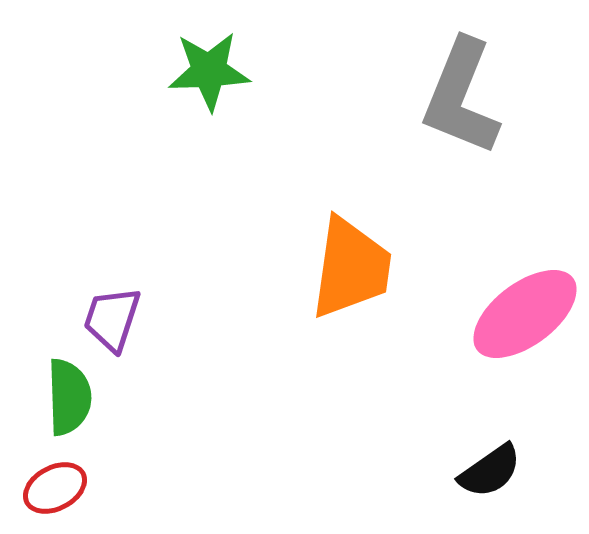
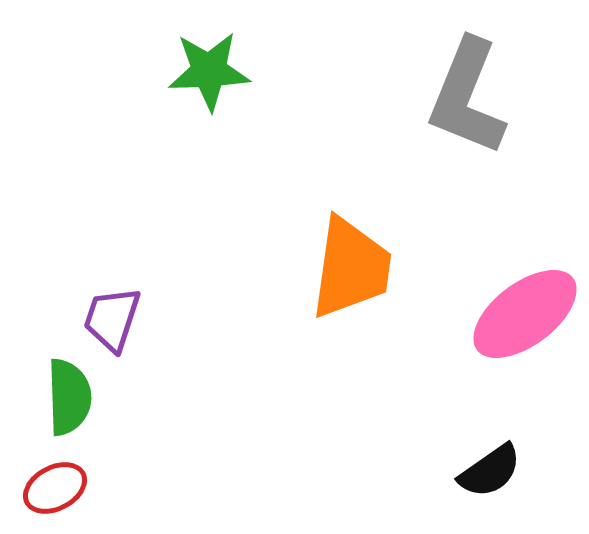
gray L-shape: moved 6 px right
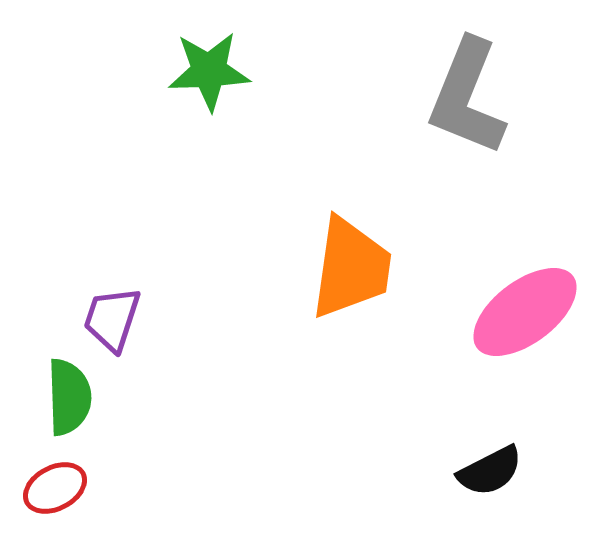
pink ellipse: moved 2 px up
black semicircle: rotated 8 degrees clockwise
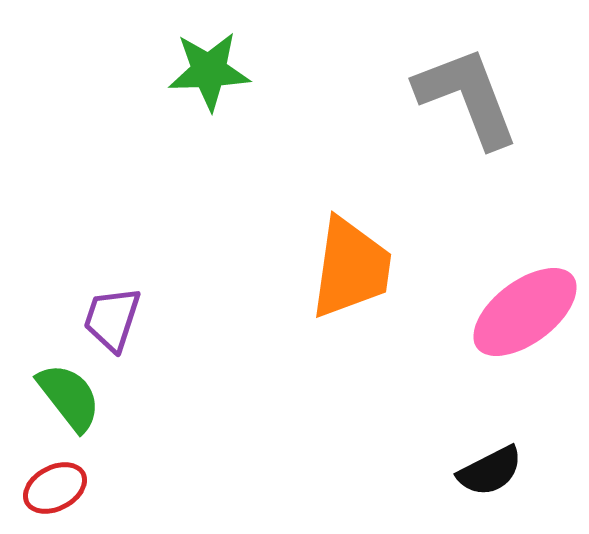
gray L-shape: rotated 137 degrees clockwise
green semicircle: rotated 36 degrees counterclockwise
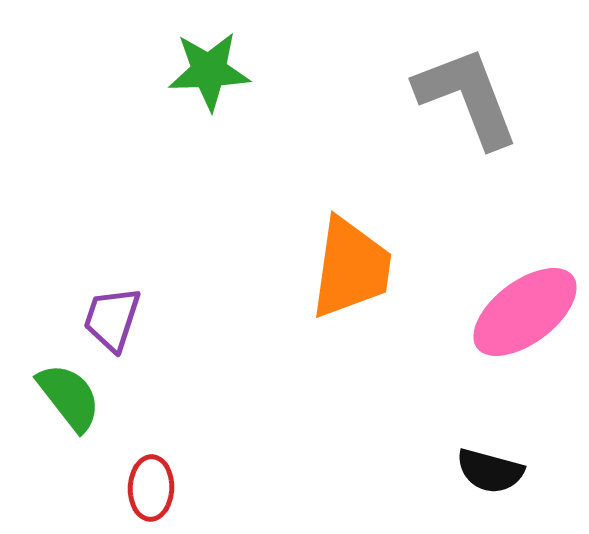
black semicircle: rotated 42 degrees clockwise
red ellipse: moved 96 px right; rotated 60 degrees counterclockwise
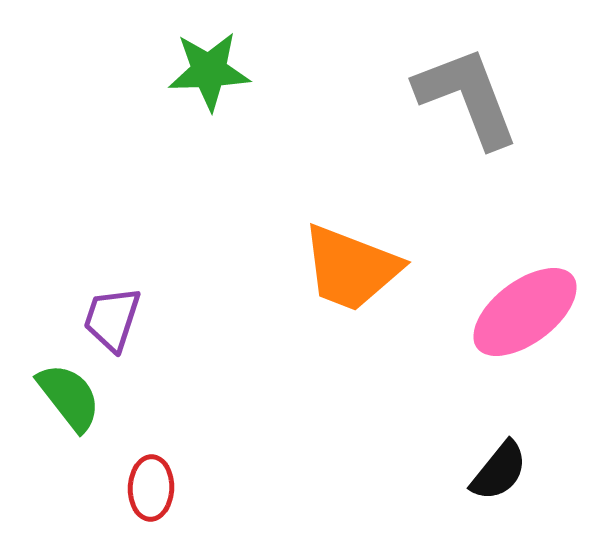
orange trapezoid: rotated 103 degrees clockwise
black semicircle: moved 9 px right; rotated 66 degrees counterclockwise
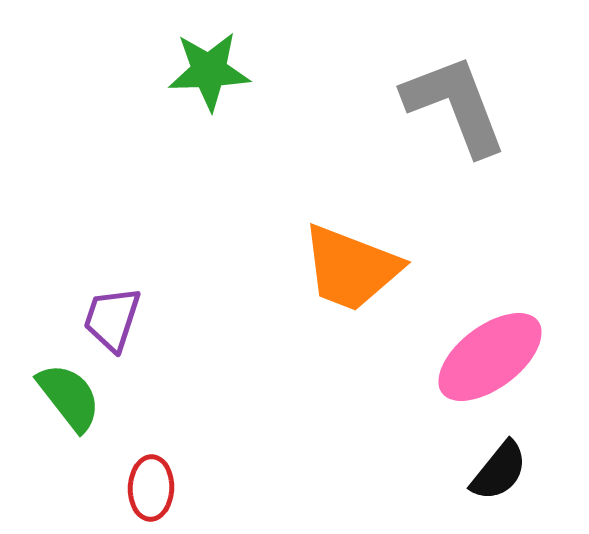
gray L-shape: moved 12 px left, 8 px down
pink ellipse: moved 35 px left, 45 px down
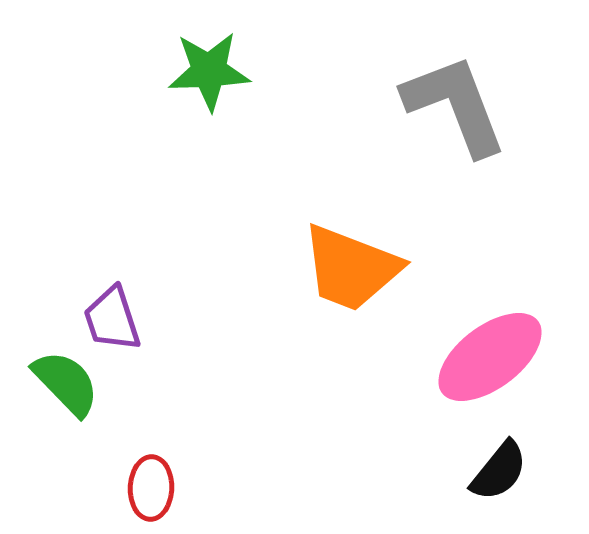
purple trapezoid: rotated 36 degrees counterclockwise
green semicircle: moved 3 px left, 14 px up; rotated 6 degrees counterclockwise
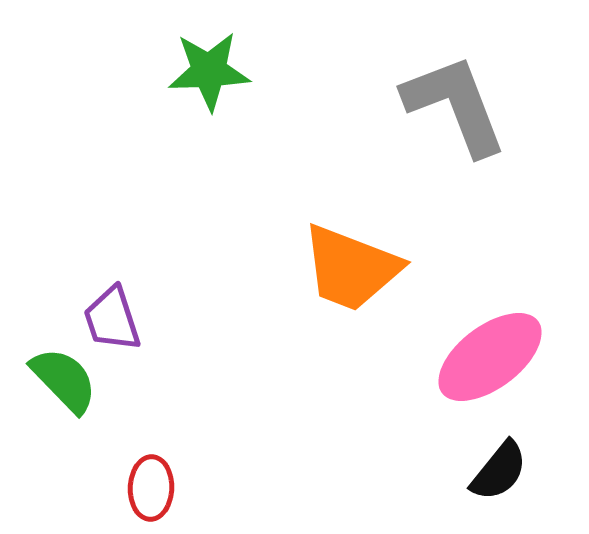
green semicircle: moved 2 px left, 3 px up
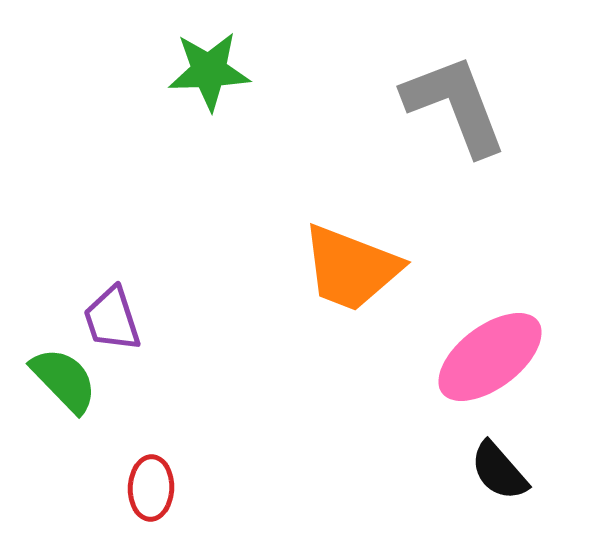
black semicircle: rotated 100 degrees clockwise
